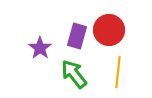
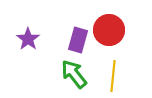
purple rectangle: moved 1 px right, 4 px down
purple star: moved 12 px left, 9 px up
yellow line: moved 5 px left, 4 px down
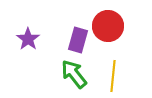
red circle: moved 1 px left, 4 px up
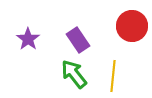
red circle: moved 24 px right
purple rectangle: rotated 50 degrees counterclockwise
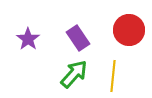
red circle: moved 3 px left, 4 px down
purple rectangle: moved 2 px up
green arrow: rotated 80 degrees clockwise
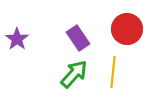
red circle: moved 2 px left, 1 px up
purple star: moved 11 px left
yellow line: moved 4 px up
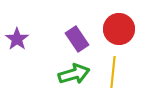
red circle: moved 8 px left
purple rectangle: moved 1 px left, 1 px down
green arrow: rotated 32 degrees clockwise
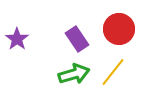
yellow line: rotated 32 degrees clockwise
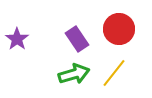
yellow line: moved 1 px right, 1 px down
